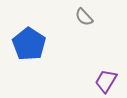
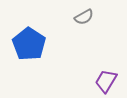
gray semicircle: rotated 78 degrees counterclockwise
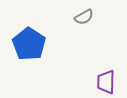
purple trapezoid: moved 1 px down; rotated 30 degrees counterclockwise
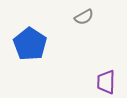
blue pentagon: moved 1 px right
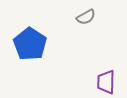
gray semicircle: moved 2 px right
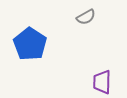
purple trapezoid: moved 4 px left
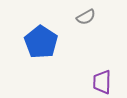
blue pentagon: moved 11 px right, 2 px up
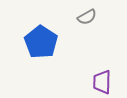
gray semicircle: moved 1 px right
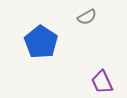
purple trapezoid: rotated 25 degrees counterclockwise
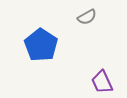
blue pentagon: moved 3 px down
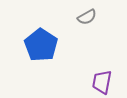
purple trapezoid: rotated 35 degrees clockwise
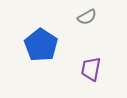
purple trapezoid: moved 11 px left, 13 px up
